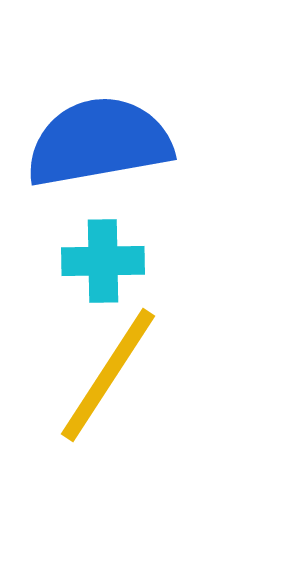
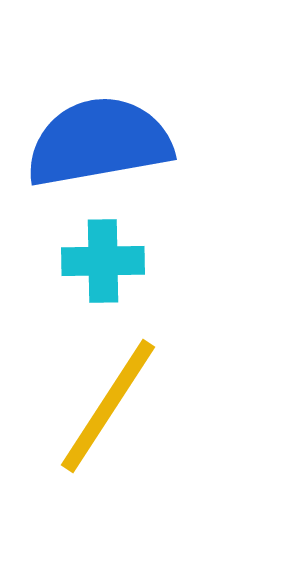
yellow line: moved 31 px down
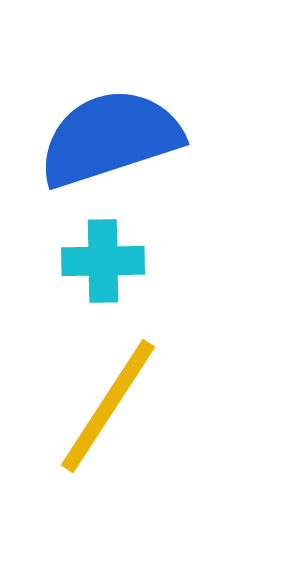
blue semicircle: moved 11 px right, 4 px up; rotated 8 degrees counterclockwise
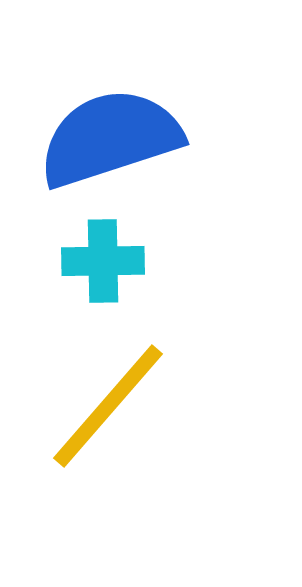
yellow line: rotated 8 degrees clockwise
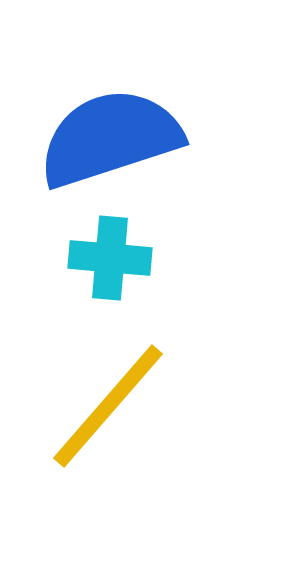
cyan cross: moved 7 px right, 3 px up; rotated 6 degrees clockwise
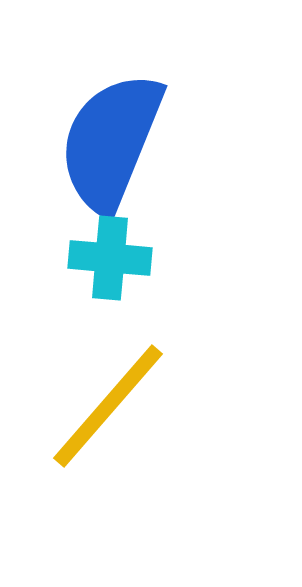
blue semicircle: moved 1 px right, 4 px down; rotated 50 degrees counterclockwise
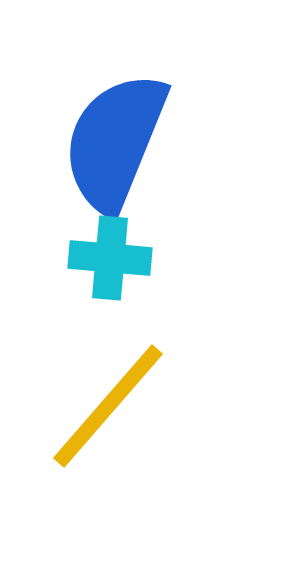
blue semicircle: moved 4 px right
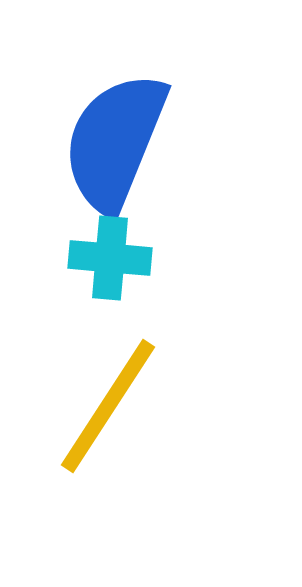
yellow line: rotated 8 degrees counterclockwise
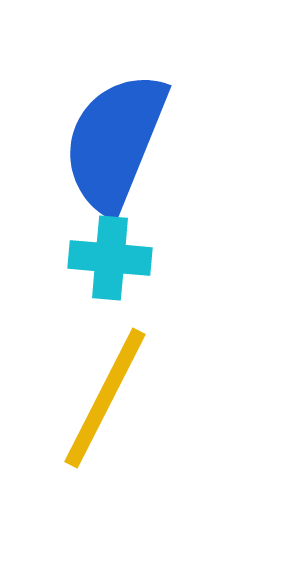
yellow line: moved 3 px left, 8 px up; rotated 6 degrees counterclockwise
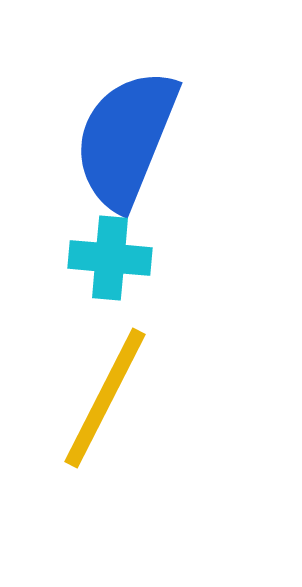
blue semicircle: moved 11 px right, 3 px up
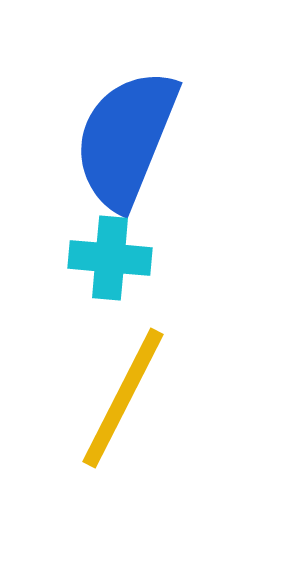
yellow line: moved 18 px right
